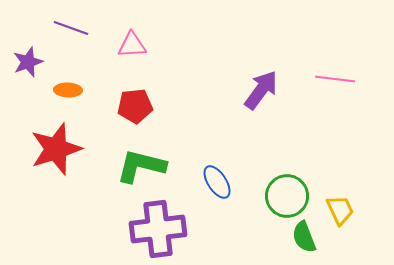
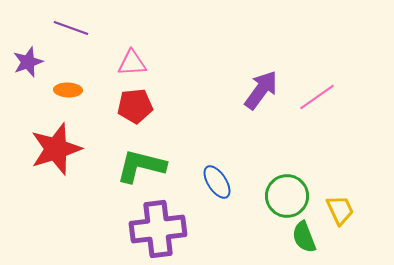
pink triangle: moved 18 px down
pink line: moved 18 px left, 18 px down; rotated 42 degrees counterclockwise
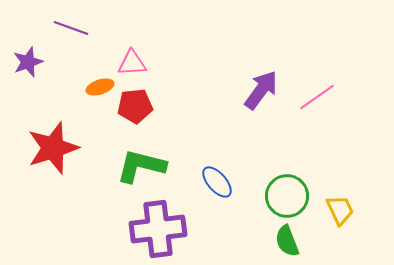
orange ellipse: moved 32 px right, 3 px up; rotated 20 degrees counterclockwise
red star: moved 3 px left, 1 px up
blue ellipse: rotated 8 degrees counterclockwise
green semicircle: moved 17 px left, 4 px down
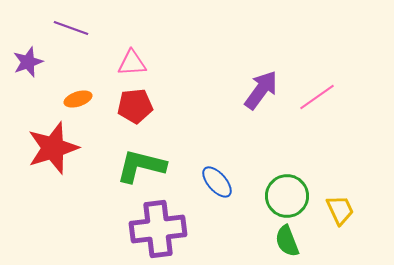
orange ellipse: moved 22 px left, 12 px down
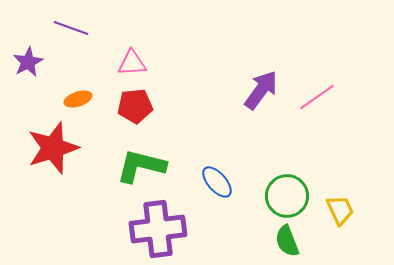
purple star: rotated 8 degrees counterclockwise
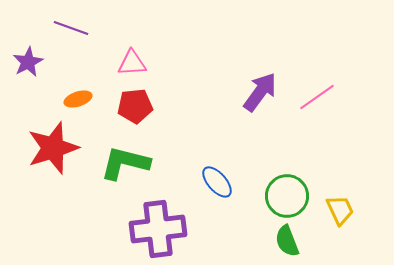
purple arrow: moved 1 px left, 2 px down
green L-shape: moved 16 px left, 3 px up
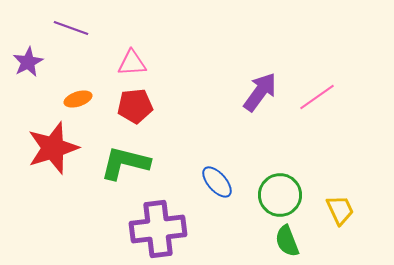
green circle: moved 7 px left, 1 px up
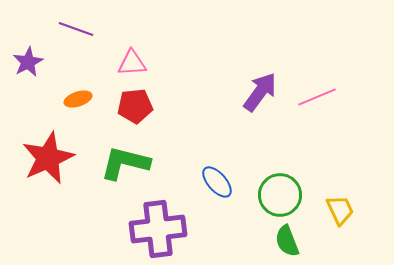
purple line: moved 5 px right, 1 px down
pink line: rotated 12 degrees clockwise
red star: moved 5 px left, 10 px down; rotated 6 degrees counterclockwise
